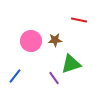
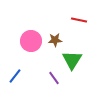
green triangle: moved 1 px right, 4 px up; rotated 40 degrees counterclockwise
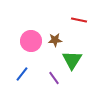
blue line: moved 7 px right, 2 px up
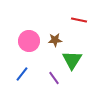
pink circle: moved 2 px left
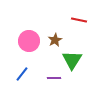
brown star: rotated 24 degrees counterclockwise
purple line: rotated 56 degrees counterclockwise
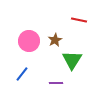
purple line: moved 2 px right, 5 px down
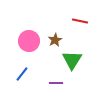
red line: moved 1 px right, 1 px down
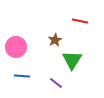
pink circle: moved 13 px left, 6 px down
blue line: moved 2 px down; rotated 56 degrees clockwise
purple line: rotated 40 degrees clockwise
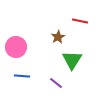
brown star: moved 3 px right, 3 px up
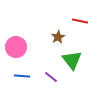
green triangle: rotated 10 degrees counterclockwise
purple line: moved 5 px left, 6 px up
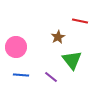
blue line: moved 1 px left, 1 px up
